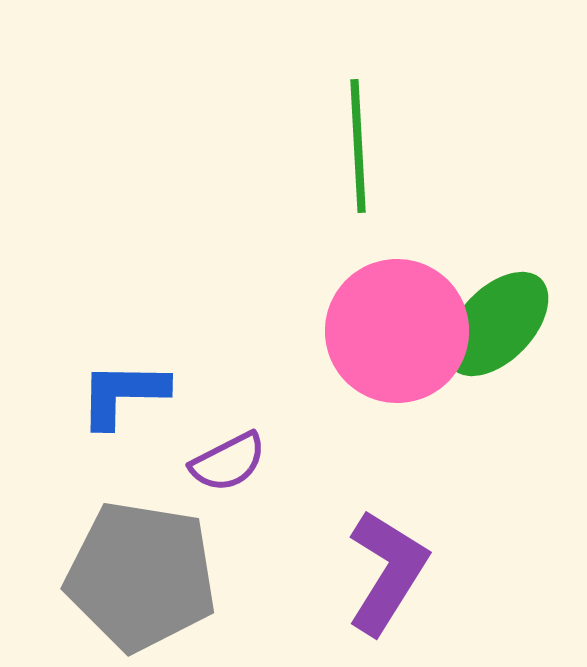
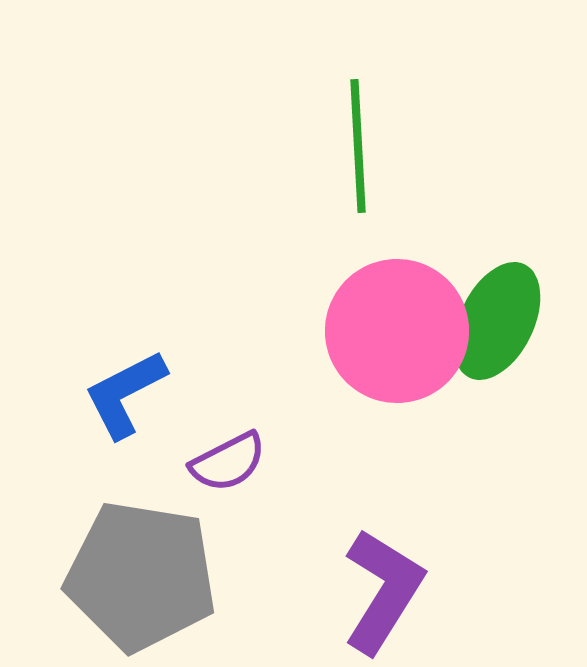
green ellipse: moved 3 px up; rotated 18 degrees counterclockwise
blue L-shape: moved 2 px right; rotated 28 degrees counterclockwise
purple L-shape: moved 4 px left, 19 px down
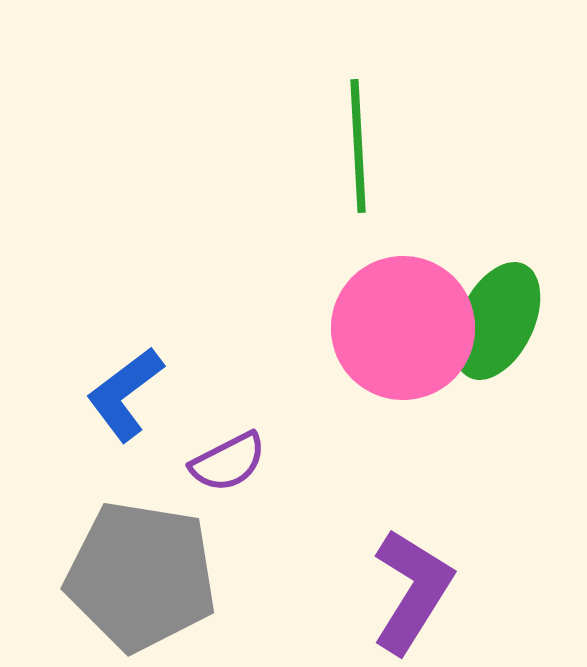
pink circle: moved 6 px right, 3 px up
blue L-shape: rotated 10 degrees counterclockwise
purple L-shape: moved 29 px right
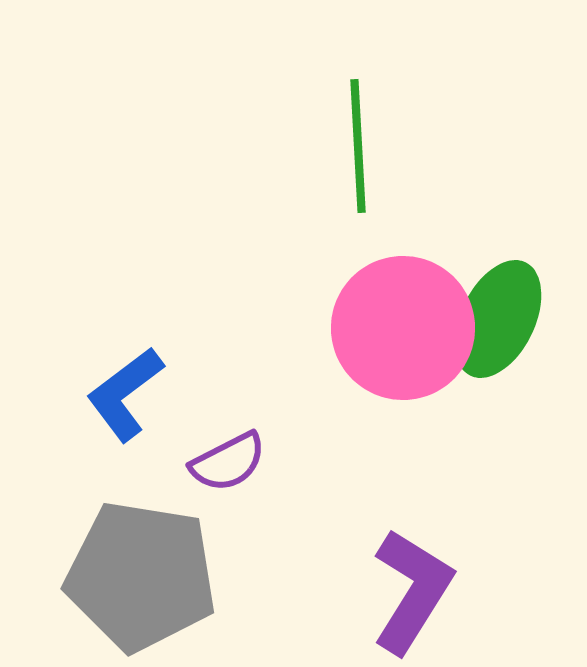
green ellipse: moved 1 px right, 2 px up
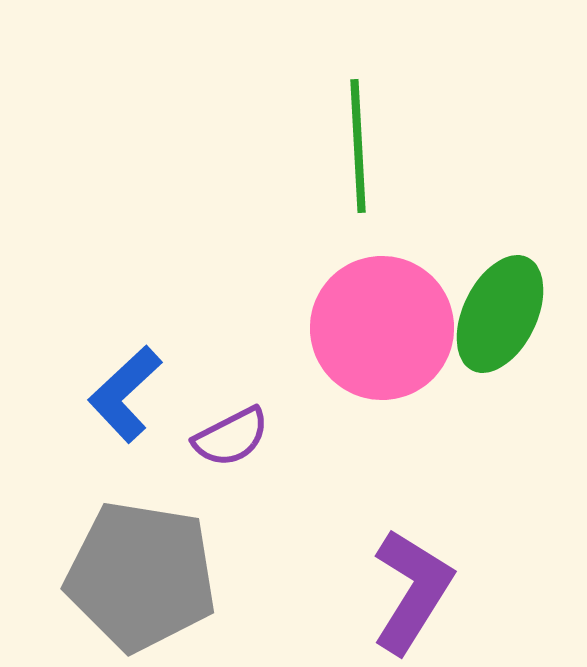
green ellipse: moved 2 px right, 5 px up
pink circle: moved 21 px left
blue L-shape: rotated 6 degrees counterclockwise
purple semicircle: moved 3 px right, 25 px up
